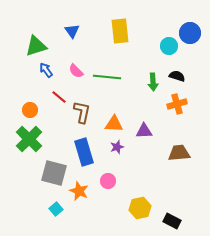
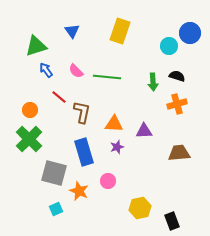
yellow rectangle: rotated 25 degrees clockwise
cyan square: rotated 16 degrees clockwise
black rectangle: rotated 42 degrees clockwise
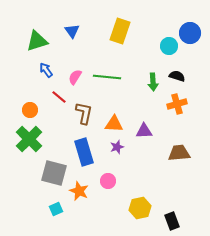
green triangle: moved 1 px right, 5 px up
pink semicircle: moved 1 px left, 6 px down; rotated 77 degrees clockwise
brown L-shape: moved 2 px right, 1 px down
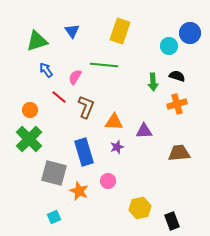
green line: moved 3 px left, 12 px up
brown L-shape: moved 2 px right, 6 px up; rotated 10 degrees clockwise
orange triangle: moved 2 px up
cyan square: moved 2 px left, 8 px down
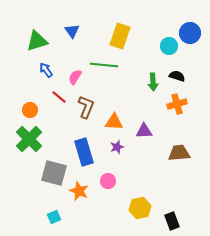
yellow rectangle: moved 5 px down
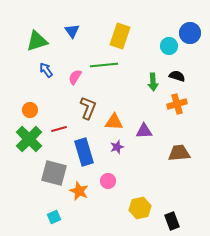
green line: rotated 12 degrees counterclockwise
red line: moved 32 px down; rotated 56 degrees counterclockwise
brown L-shape: moved 2 px right, 1 px down
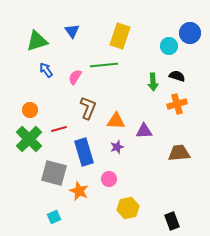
orange triangle: moved 2 px right, 1 px up
pink circle: moved 1 px right, 2 px up
yellow hexagon: moved 12 px left
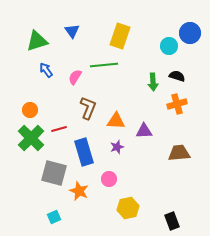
green cross: moved 2 px right, 1 px up
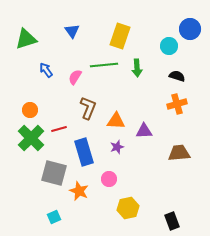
blue circle: moved 4 px up
green triangle: moved 11 px left, 2 px up
green arrow: moved 16 px left, 14 px up
